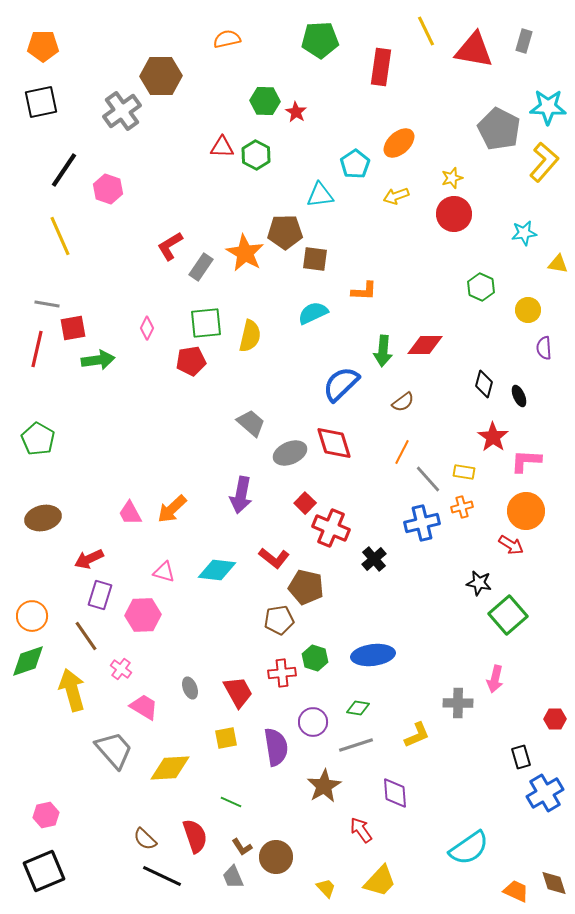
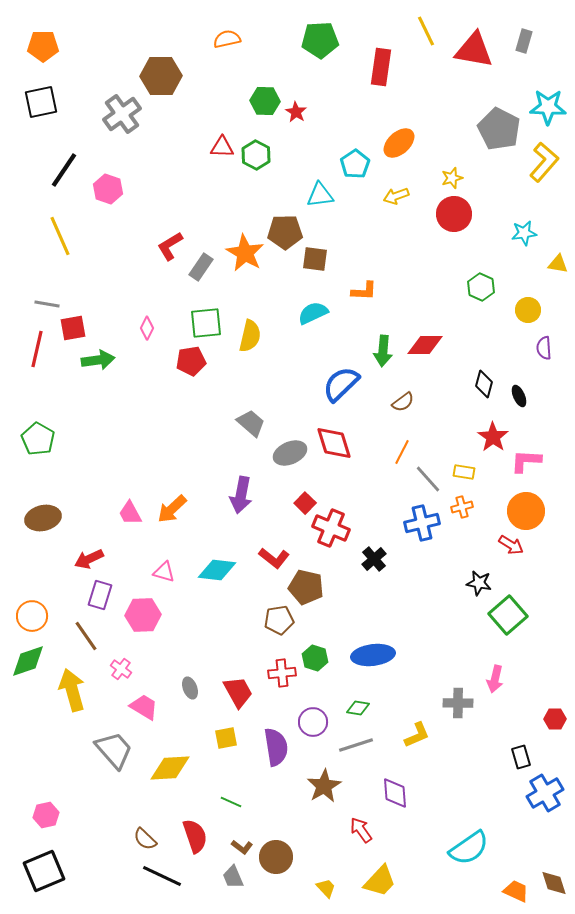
gray cross at (122, 111): moved 3 px down
brown L-shape at (242, 847): rotated 20 degrees counterclockwise
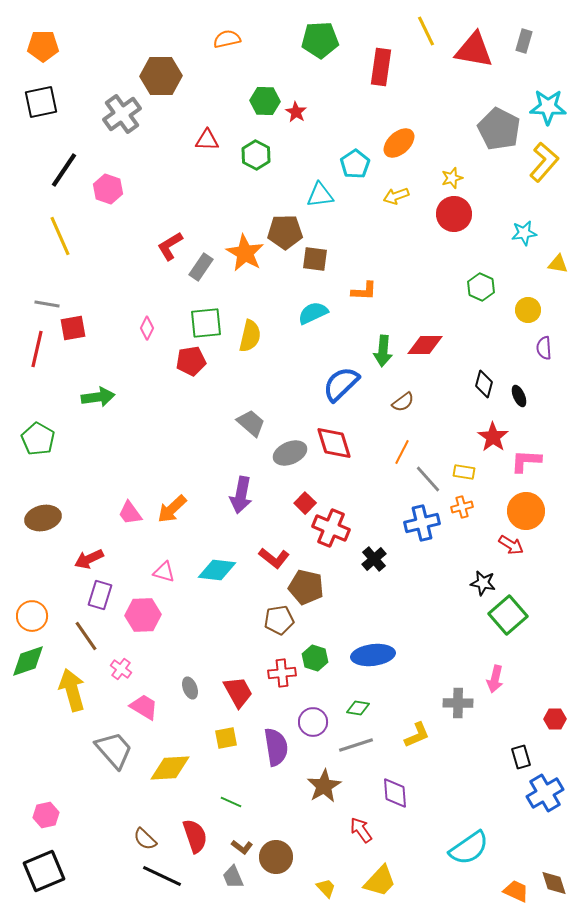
red triangle at (222, 147): moved 15 px left, 7 px up
green arrow at (98, 360): moved 37 px down
pink trapezoid at (130, 513): rotated 8 degrees counterclockwise
black star at (479, 583): moved 4 px right
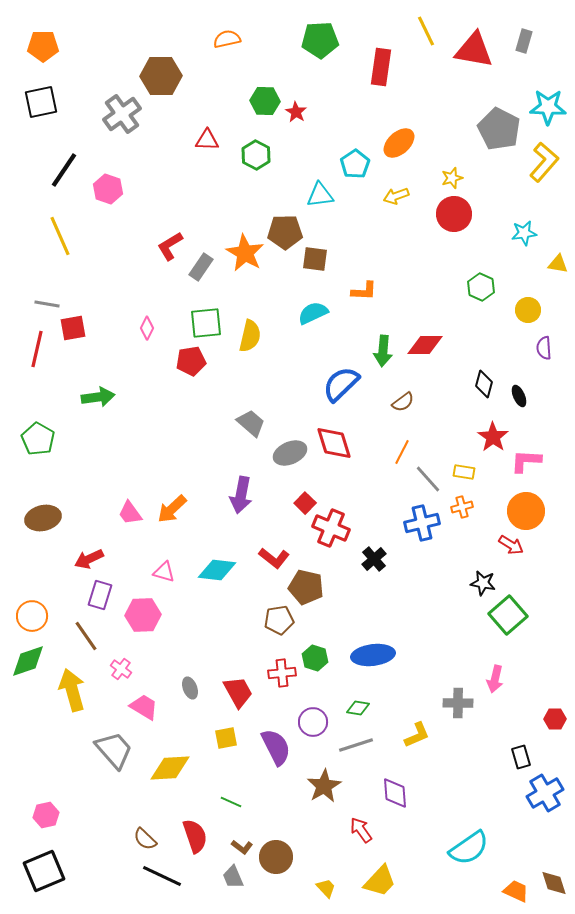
purple semicircle at (276, 747): rotated 18 degrees counterclockwise
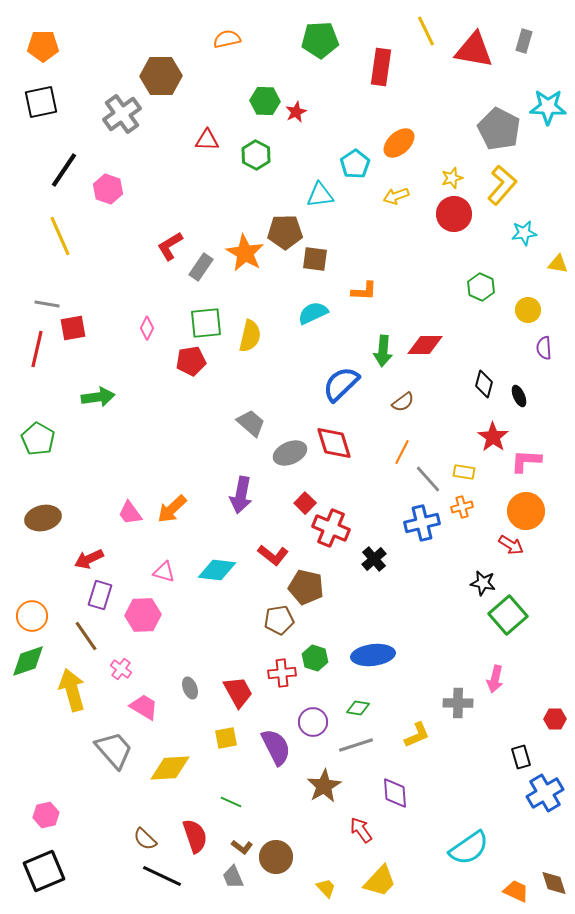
red star at (296, 112): rotated 15 degrees clockwise
yellow L-shape at (544, 162): moved 42 px left, 23 px down
red L-shape at (274, 558): moved 1 px left, 3 px up
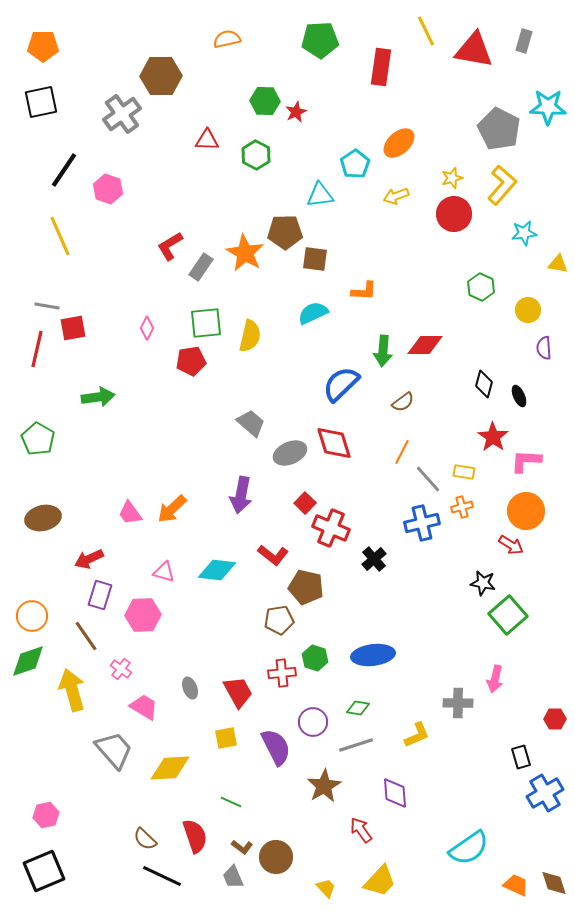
gray line at (47, 304): moved 2 px down
orange trapezoid at (516, 891): moved 6 px up
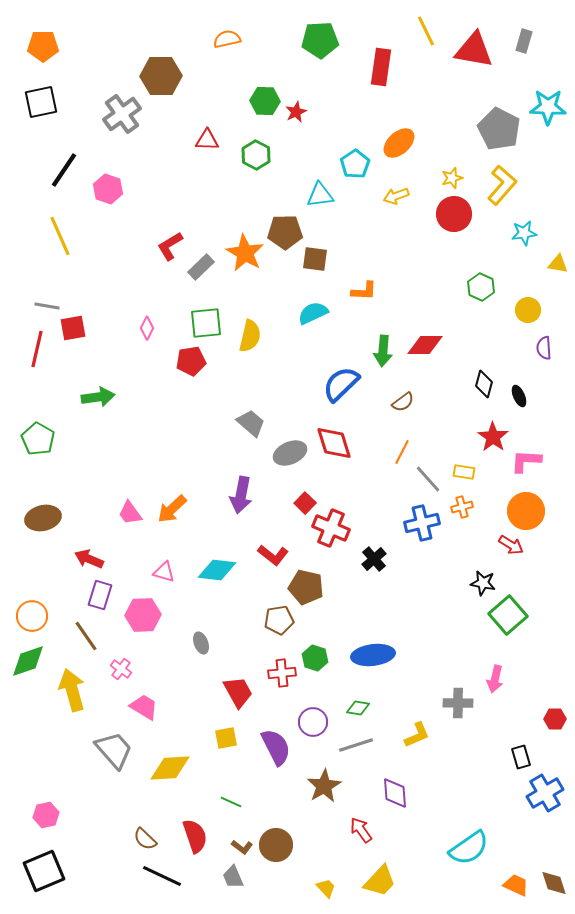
gray rectangle at (201, 267): rotated 12 degrees clockwise
red arrow at (89, 559): rotated 48 degrees clockwise
gray ellipse at (190, 688): moved 11 px right, 45 px up
brown circle at (276, 857): moved 12 px up
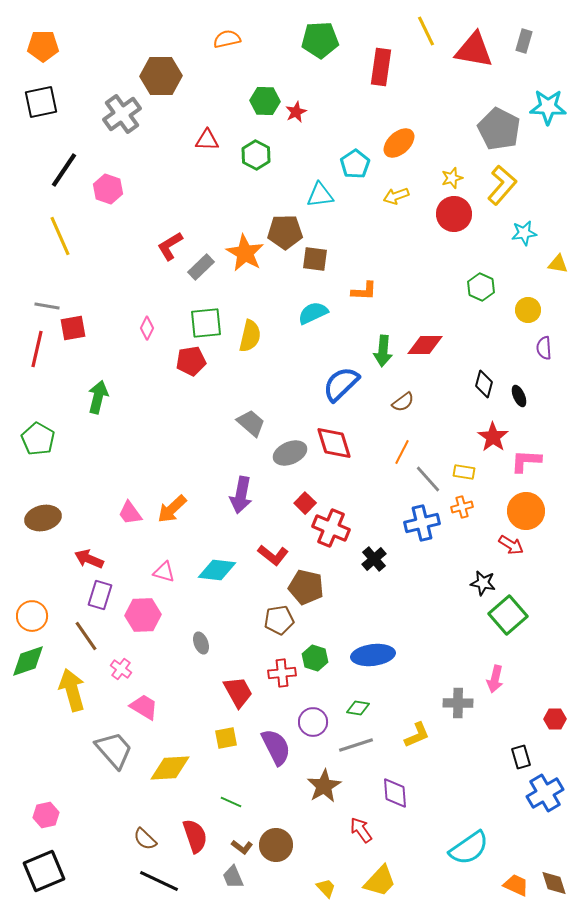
green arrow at (98, 397): rotated 68 degrees counterclockwise
black line at (162, 876): moved 3 px left, 5 px down
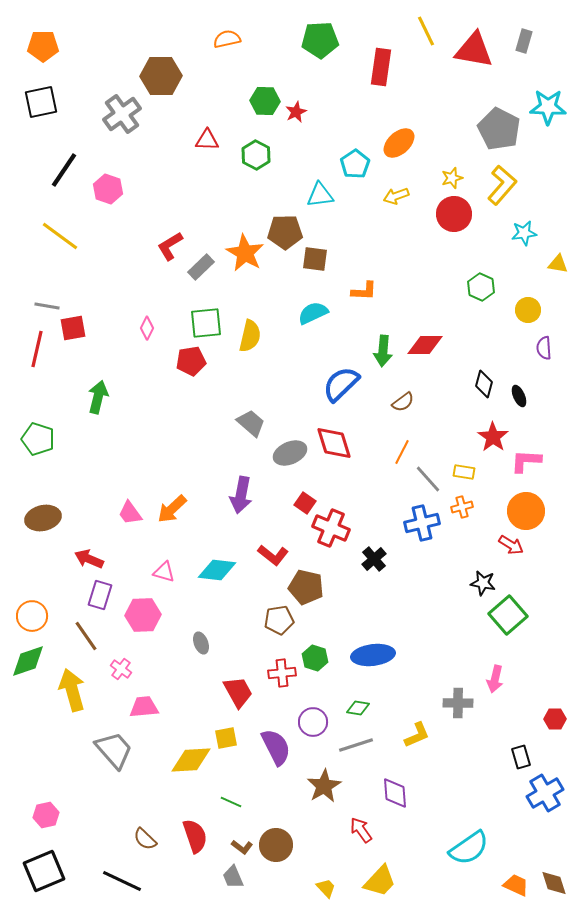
yellow line at (60, 236): rotated 30 degrees counterclockwise
green pentagon at (38, 439): rotated 12 degrees counterclockwise
red square at (305, 503): rotated 10 degrees counterclockwise
pink trapezoid at (144, 707): rotated 36 degrees counterclockwise
yellow diamond at (170, 768): moved 21 px right, 8 px up
black line at (159, 881): moved 37 px left
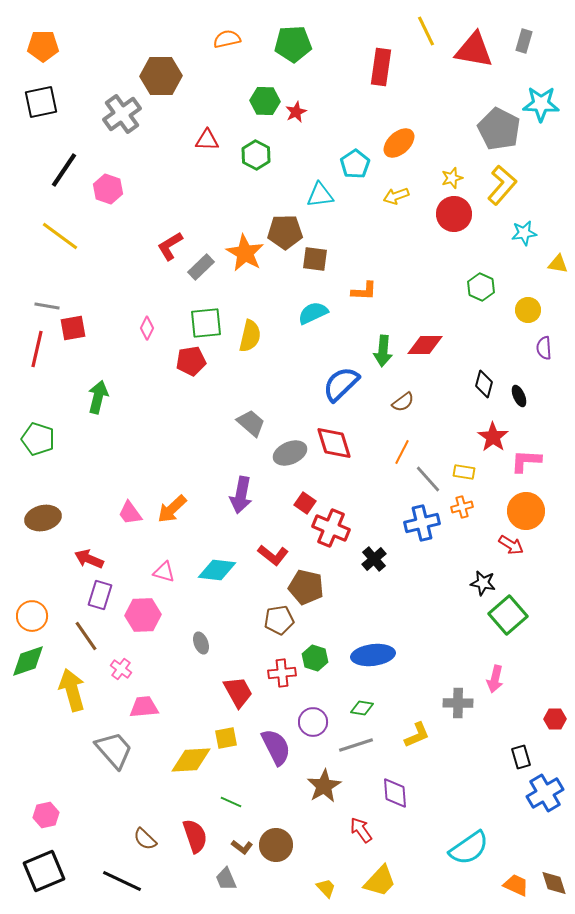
green pentagon at (320, 40): moved 27 px left, 4 px down
cyan star at (548, 107): moved 7 px left, 3 px up
green diamond at (358, 708): moved 4 px right
gray trapezoid at (233, 877): moved 7 px left, 2 px down
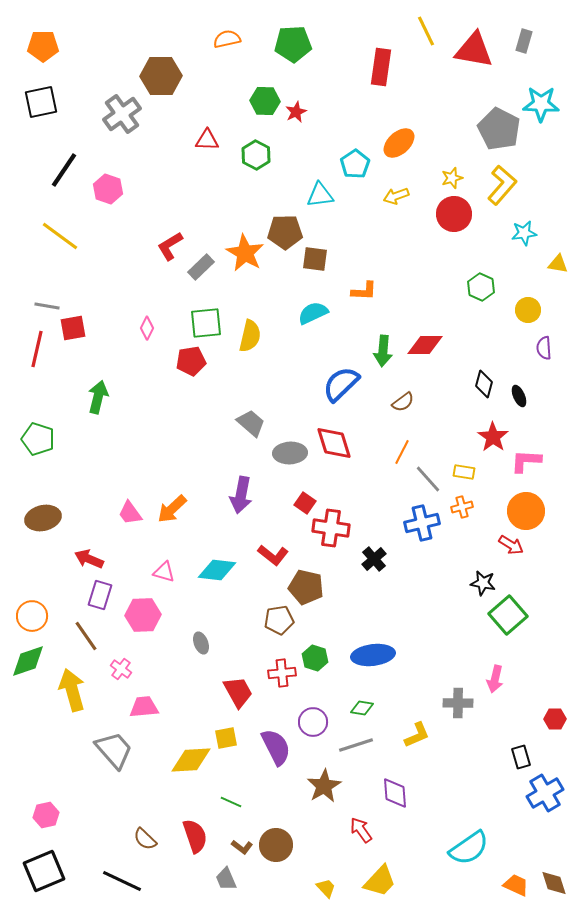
gray ellipse at (290, 453): rotated 20 degrees clockwise
red cross at (331, 528): rotated 15 degrees counterclockwise
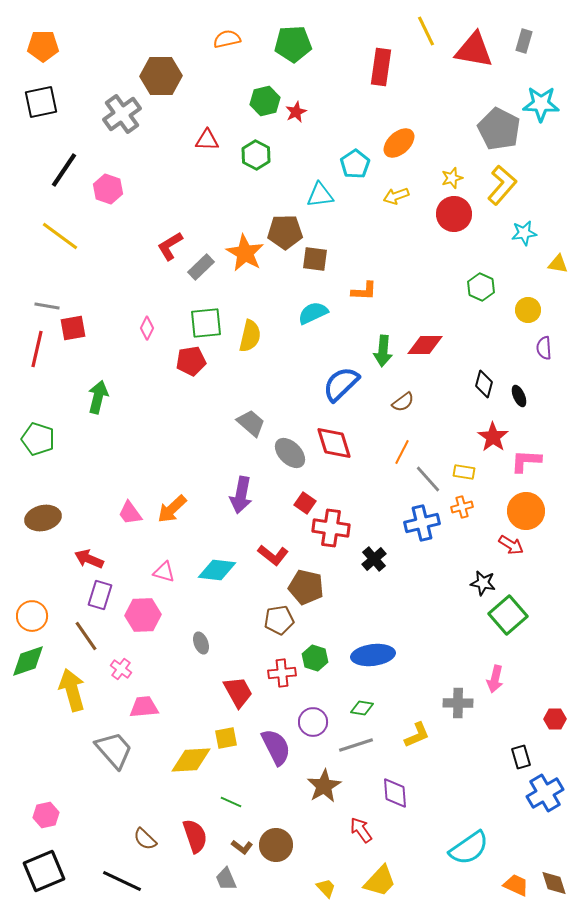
green hexagon at (265, 101): rotated 16 degrees counterclockwise
gray ellipse at (290, 453): rotated 48 degrees clockwise
